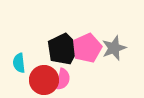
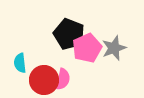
black pentagon: moved 6 px right, 15 px up; rotated 24 degrees counterclockwise
cyan semicircle: moved 1 px right
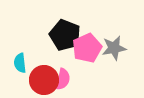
black pentagon: moved 4 px left, 1 px down
gray star: rotated 10 degrees clockwise
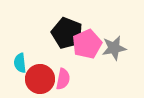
black pentagon: moved 2 px right, 2 px up
pink pentagon: moved 4 px up
red circle: moved 4 px left, 1 px up
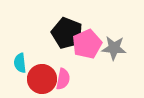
gray star: rotated 15 degrees clockwise
red circle: moved 2 px right
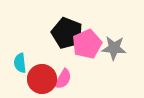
pink semicircle: rotated 20 degrees clockwise
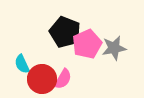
black pentagon: moved 2 px left, 1 px up
gray star: rotated 15 degrees counterclockwise
cyan semicircle: moved 2 px right, 1 px down; rotated 18 degrees counterclockwise
